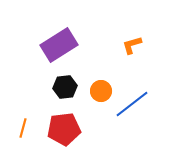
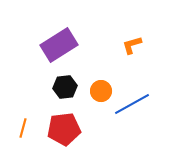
blue line: rotated 9 degrees clockwise
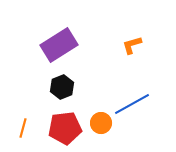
black hexagon: moved 3 px left; rotated 15 degrees counterclockwise
orange circle: moved 32 px down
red pentagon: moved 1 px right, 1 px up
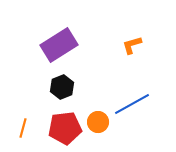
orange circle: moved 3 px left, 1 px up
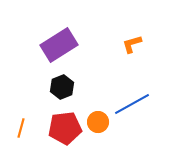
orange L-shape: moved 1 px up
orange line: moved 2 px left
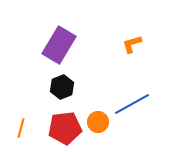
purple rectangle: rotated 27 degrees counterclockwise
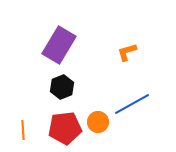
orange L-shape: moved 5 px left, 8 px down
orange line: moved 2 px right, 2 px down; rotated 18 degrees counterclockwise
